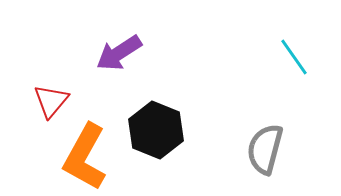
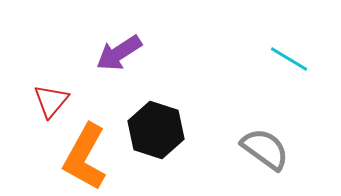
cyan line: moved 5 px left, 2 px down; rotated 24 degrees counterclockwise
black hexagon: rotated 4 degrees counterclockwise
gray semicircle: rotated 111 degrees clockwise
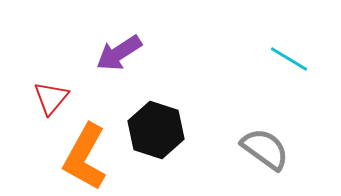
red triangle: moved 3 px up
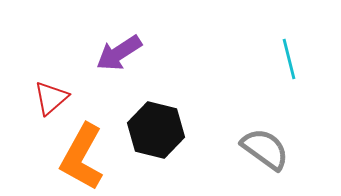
cyan line: rotated 45 degrees clockwise
red triangle: rotated 9 degrees clockwise
black hexagon: rotated 4 degrees counterclockwise
orange L-shape: moved 3 px left
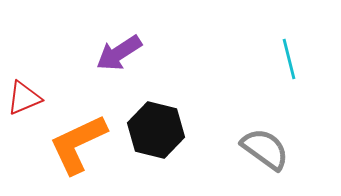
red triangle: moved 27 px left; rotated 18 degrees clockwise
orange L-shape: moved 4 px left, 13 px up; rotated 36 degrees clockwise
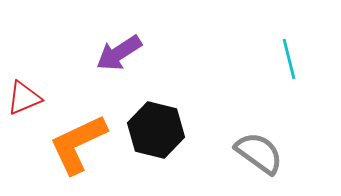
gray semicircle: moved 6 px left, 4 px down
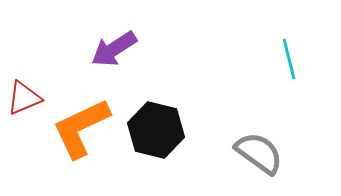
purple arrow: moved 5 px left, 4 px up
orange L-shape: moved 3 px right, 16 px up
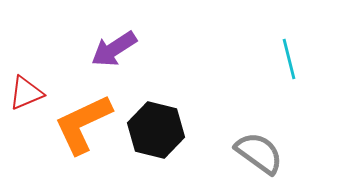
red triangle: moved 2 px right, 5 px up
orange L-shape: moved 2 px right, 4 px up
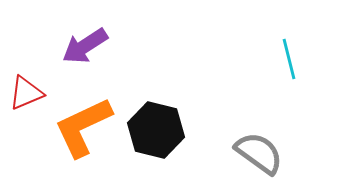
purple arrow: moved 29 px left, 3 px up
orange L-shape: moved 3 px down
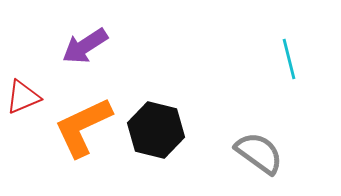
red triangle: moved 3 px left, 4 px down
